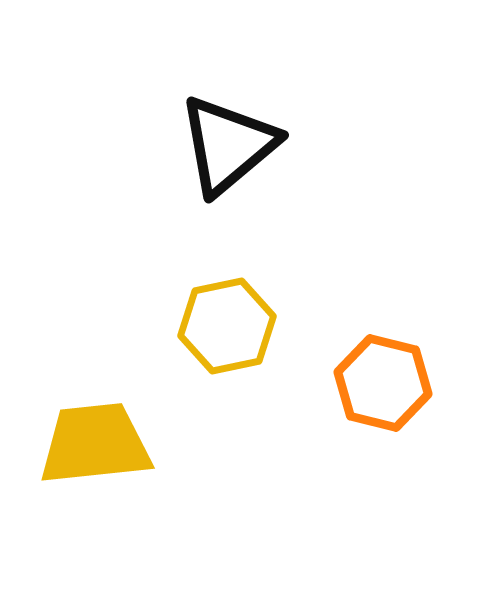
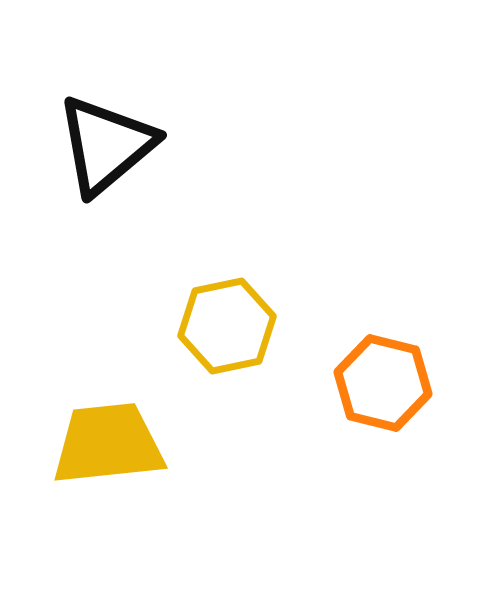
black triangle: moved 122 px left
yellow trapezoid: moved 13 px right
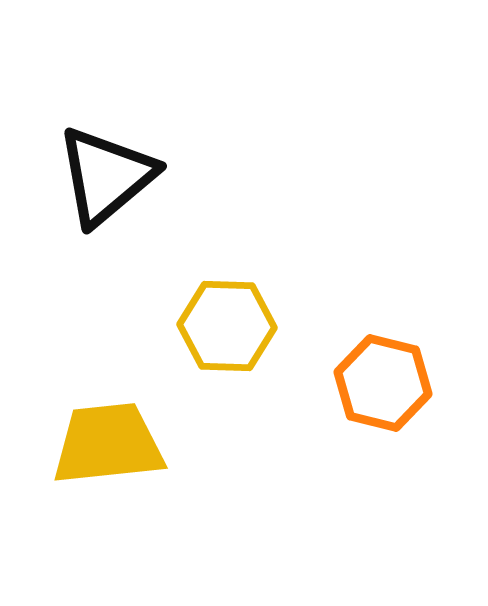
black triangle: moved 31 px down
yellow hexagon: rotated 14 degrees clockwise
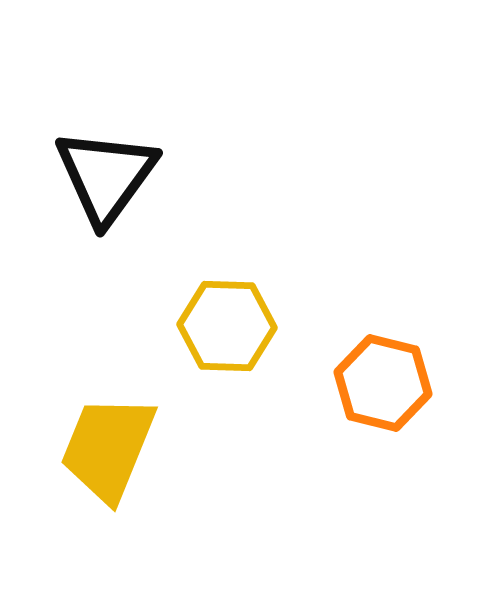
black triangle: rotated 14 degrees counterclockwise
yellow trapezoid: moved 4 px down; rotated 62 degrees counterclockwise
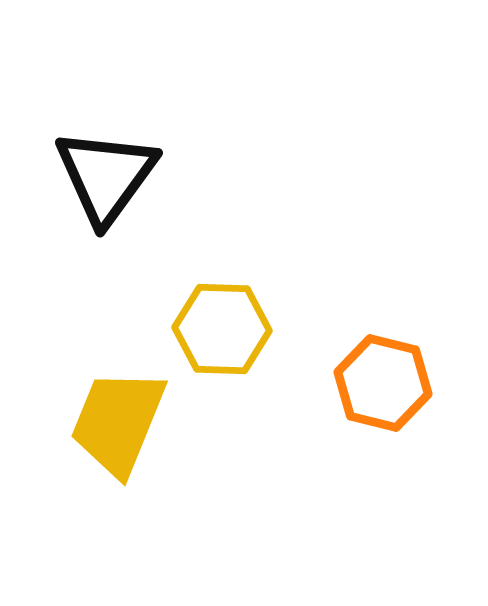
yellow hexagon: moved 5 px left, 3 px down
yellow trapezoid: moved 10 px right, 26 px up
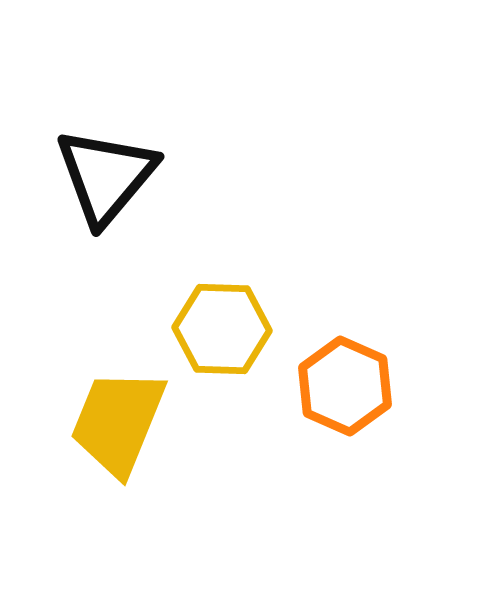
black triangle: rotated 4 degrees clockwise
orange hexagon: moved 38 px left, 3 px down; rotated 10 degrees clockwise
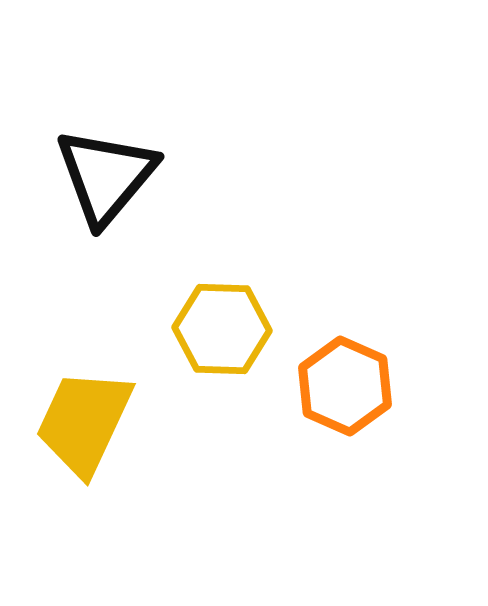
yellow trapezoid: moved 34 px left; rotated 3 degrees clockwise
